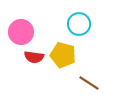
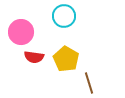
cyan circle: moved 15 px left, 8 px up
yellow pentagon: moved 3 px right, 4 px down; rotated 15 degrees clockwise
brown line: rotated 40 degrees clockwise
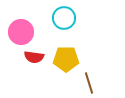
cyan circle: moved 2 px down
yellow pentagon: rotated 30 degrees counterclockwise
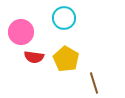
yellow pentagon: rotated 30 degrees clockwise
brown line: moved 5 px right
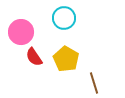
red semicircle: rotated 48 degrees clockwise
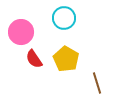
red semicircle: moved 2 px down
brown line: moved 3 px right
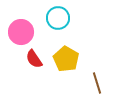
cyan circle: moved 6 px left
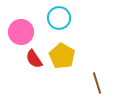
cyan circle: moved 1 px right
yellow pentagon: moved 4 px left, 3 px up
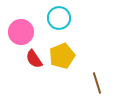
yellow pentagon: rotated 20 degrees clockwise
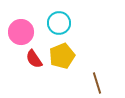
cyan circle: moved 5 px down
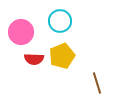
cyan circle: moved 1 px right, 2 px up
red semicircle: rotated 54 degrees counterclockwise
